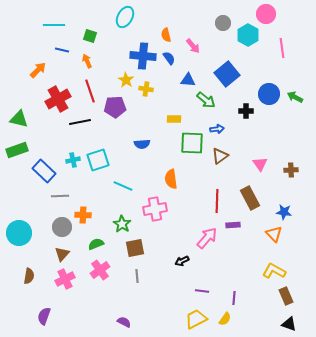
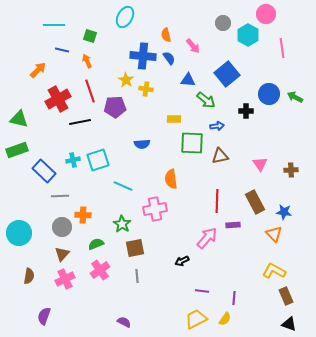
blue arrow at (217, 129): moved 3 px up
brown triangle at (220, 156): rotated 24 degrees clockwise
brown rectangle at (250, 198): moved 5 px right, 4 px down
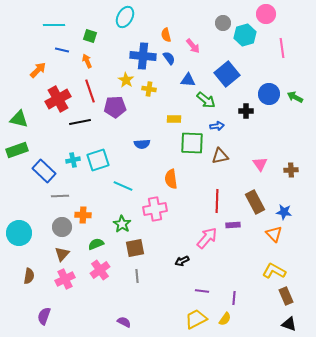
cyan hexagon at (248, 35): moved 3 px left; rotated 15 degrees clockwise
yellow cross at (146, 89): moved 3 px right
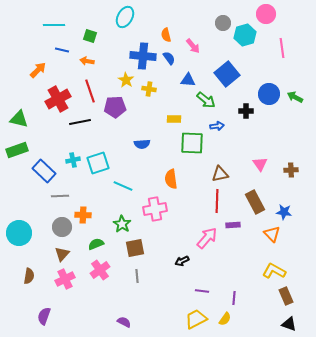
orange arrow at (87, 61): rotated 56 degrees counterclockwise
brown triangle at (220, 156): moved 18 px down
cyan square at (98, 160): moved 3 px down
orange triangle at (274, 234): moved 2 px left
